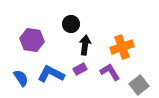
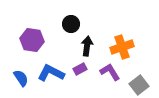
black arrow: moved 2 px right, 1 px down
blue L-shape: moved 1 px up
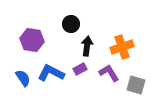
purple L-shape: moved 1 px left, 1 px down
blue semicircle: moved 2 px right
gray square: moved 3 px left; rotated 36 degrees counterclockwise
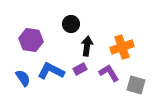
purple hexagon: moved 1 px left
blue L-shape: moved 2 px up
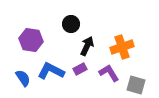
black arrow: rotated 18 degrees clockwise
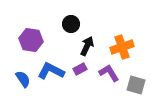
blue semicircle: moved 1 px down
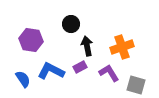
black arrow: rotated 36 degrees counterclockwise
purple rectangle: moved 2 px up
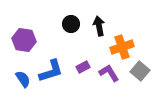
purple hexagon: moved 7 px left
black arrow: moved 12 px right, 20 px up
purple rectangle: moved 3 px right
blue L-shape: rotated 136 degrees clockwise
gray square: moved 4 px right, 14 px up; rotated 24 degrees clockwise
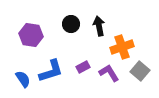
purple hexagon: moved 7 px right, 5 px up
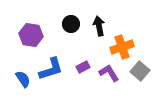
blue L-shape: moved 2 px up
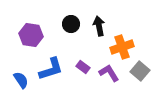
purple rectangle: rotated 64 degrees clockwise
blue semicircle: moved 2 px left, 1 px down
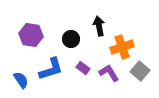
black circle: moved 15 px down
purple rectangle: moved 1 px down
